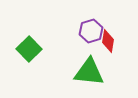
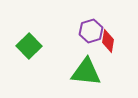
green square: moved 3 px up
green triangle: moved 3 px left
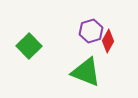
red diamond: rotated 20 degrees clockwise
green triangle: rotated 16 degrees clockwise
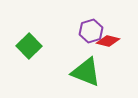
red diamond: rotated 75 degrees clockwise
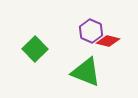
purple hexagon: rotated 20 degrees counterclockwise
green square: moved 6 px right, 3 px down
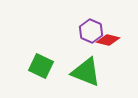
red diamond: moved 1 px up
green square: moved 6 px right, 17 px down; rotated 20 degrees counterclockwise
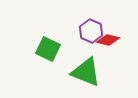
green square: moved 7 px right, 17 px up
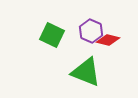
green square: moved 4 px right, 14 px up
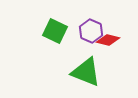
green square: moved 3 px right, 4 px up
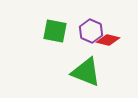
green square: rotated 15 degrees counterclockwise
